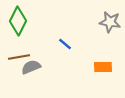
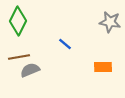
gray semicircle: moved 1 px left, 3 px down
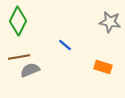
blue line: moved 1 px down
orange rectangle: rotated 18 degrees clockwise
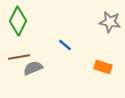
gray semicircle: moved 3 px right, 2 px up
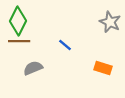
gray star: rotated 15 degrees clockwise
brown line: moved 16 px up; rotated 10 degrees clockwise
orange rectangle: moved 1 px down
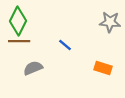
gray star: rotated 20 degrees counterclockwise
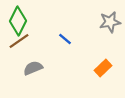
gray star: rotated 15 degrees counterclockwise
brown line: rotated 35 degrees counterclockwise
blue line: moved 6 px up
orange rectangle: rotated 60 degrees counterclockwise
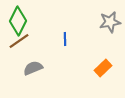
blue line: rotated 48 degrees clockwise
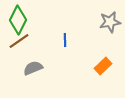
green diamond: moved 1 px up
blue line: moved 1 px down
orange rectangle: moved 2 px up
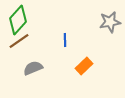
green diamond: rotated 16 degrees clockwise
orange rectangle: moved 19 px left
